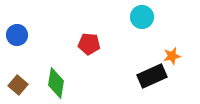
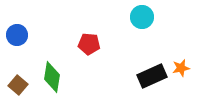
orange star: moved 9 px right, 12 px down
green diamond: moved 4 px left, 6 px up
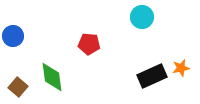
blue circle: moved 4 px left, 1 px down
green diamond: rotated 16 degrees counterclockwise
brown square: moved 2 px down
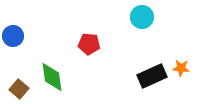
orange star: rotated 18 degrees clockwise
brown square: moved 1 px right, 2 px down
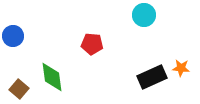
cyan circle: moved 2 px right, 2 px up
red pentagon: moved 3 px right
black rectangle: moved 1 px down
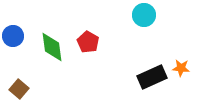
red pentagon: moved 4 px left, 2 px up; rotated 25 degrees clockwise
green diamond: moved 30 px up
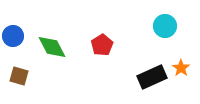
cyan circle: moved 21 px right, 11 px down
red pentagon: moved 14 px right, 3 px down; rotated 10 degrees clockwise
green diamond: rotated 20 degrees counterclockwise
orange star: rotated 30 degrees clockwise
brown square: moved 13 px up; rotated 24 degrees counterclockwise
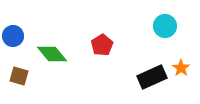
green diamond: moved 7 px down; rotated 12 degrees counterclockwise
